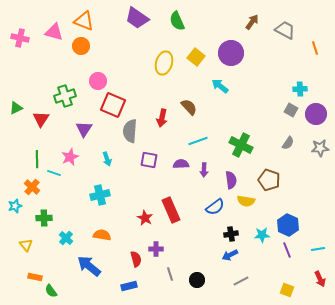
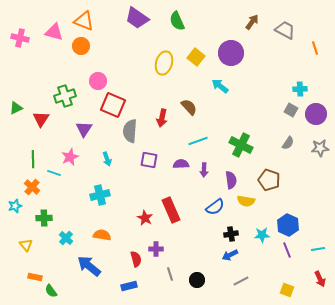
green line at (37, 159): moved 4 px left
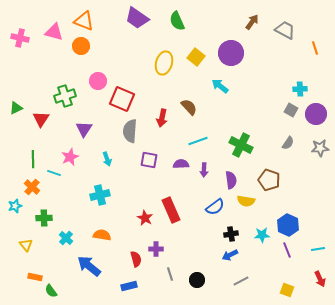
red square at (113, 105): moved 9 px right, 6 px up
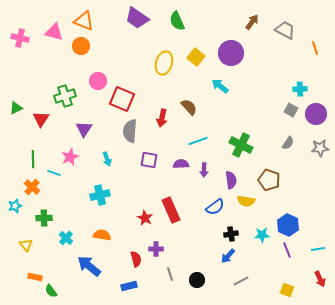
blue arrow at (230, 255): moved 2 px left, 1 px down; rotated 21 degrees counterclockwise
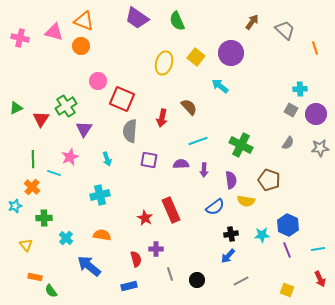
gray trapezoid at (285, 30): rotated 15 degrees clockwise
green cross at (65, 96): moved 1 px right, 10 px down; rotated 15 degrees counterclockwise
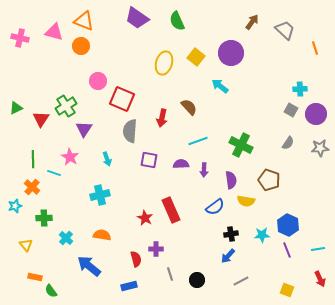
pink star at (70, 157): rotated 18 degrees counterclockwise
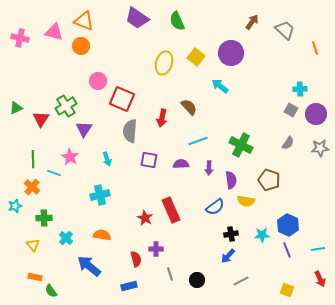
purple arrow at (204, 170): moved 5 px right, 2 px up
yellow triangle at (26, 245): moved 7 px right
